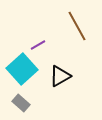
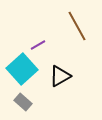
gray rectangle: moved 2 px right, 1 px up
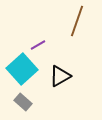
brown line: moved 5 px up; rotated 48 degrees clockwise
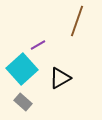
black triangle: moved 2 px down
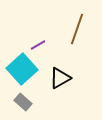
brown line: moved 8 px down
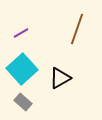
purple line: moved 17 px left, 12 px up
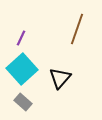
purple line: moved 5 px down; rotated 35 degrees counterclockwise
black triangle: rotated 20 degrees counterclockwise
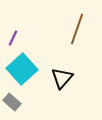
purple line: moved 8 px left
black triangle: moved 2 px right
gray rectangle: moved 11 px left
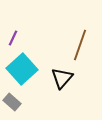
brown line: moved 3 px right, 16 px down
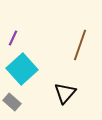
black triangle: moved 3 px right, 15 px down
